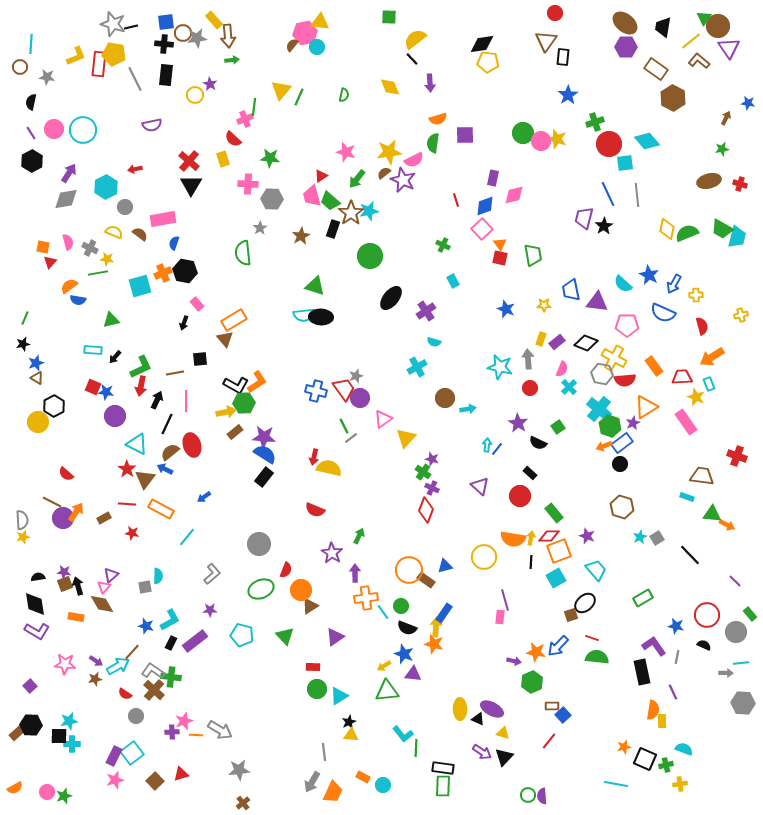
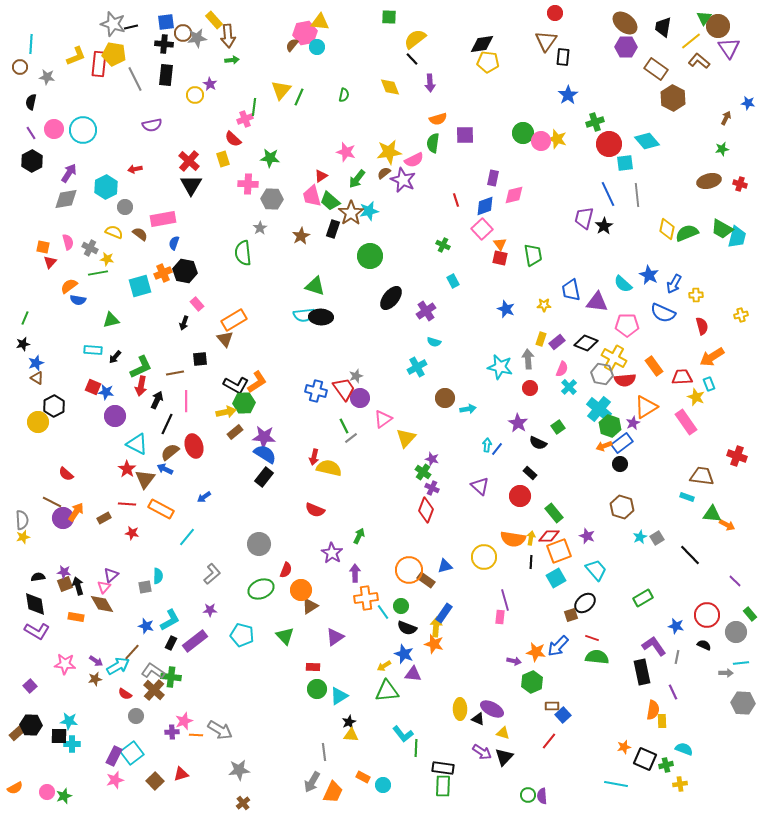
red ellipse at (192, 445): moved 2 px right, 1 px down
cyan star at (69, 721): rotated 18 degrees clockwise
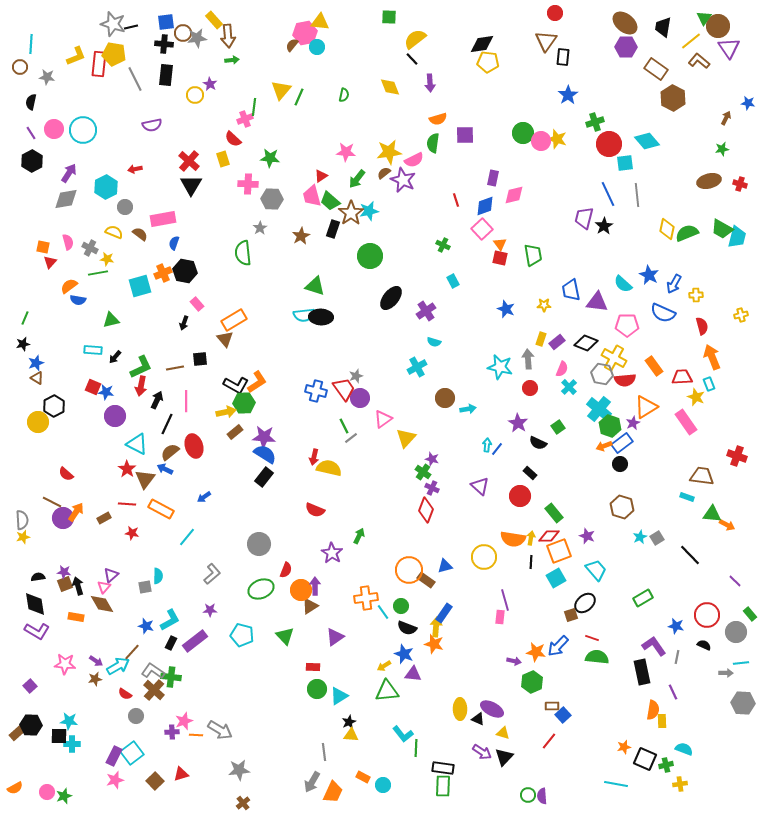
pink star at (346, 152): rotated 12 degrees counterclockwise
orange arrow at (712, 357): rotated 100 degrees clockwise
brown line at (175, 373): moved 5 px up
purple arrow at (355, 573): moved 40 px left, 13 px down
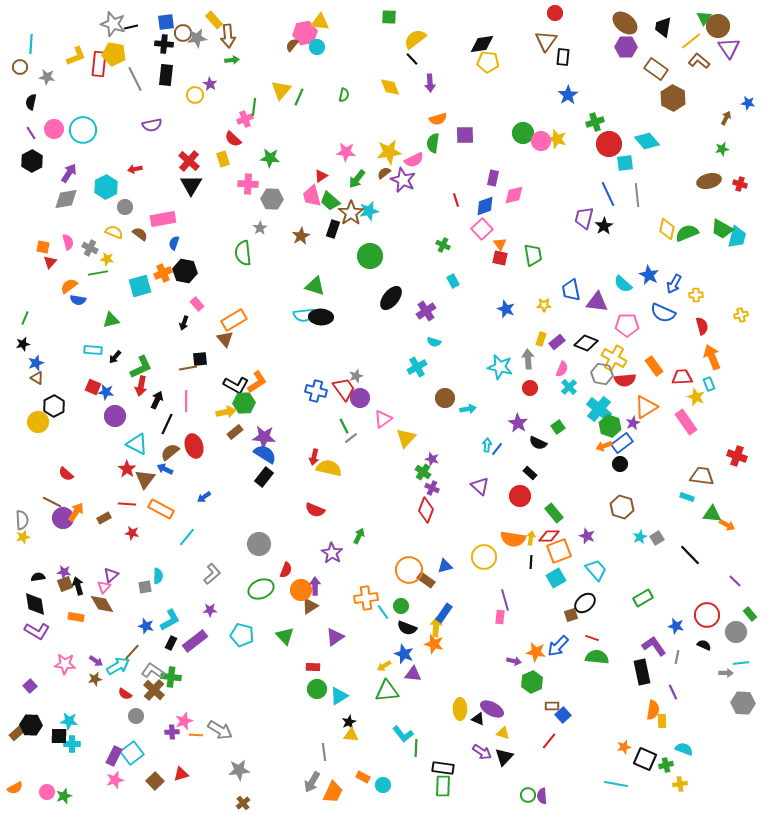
brown line at (175, 368): moved 13 px right
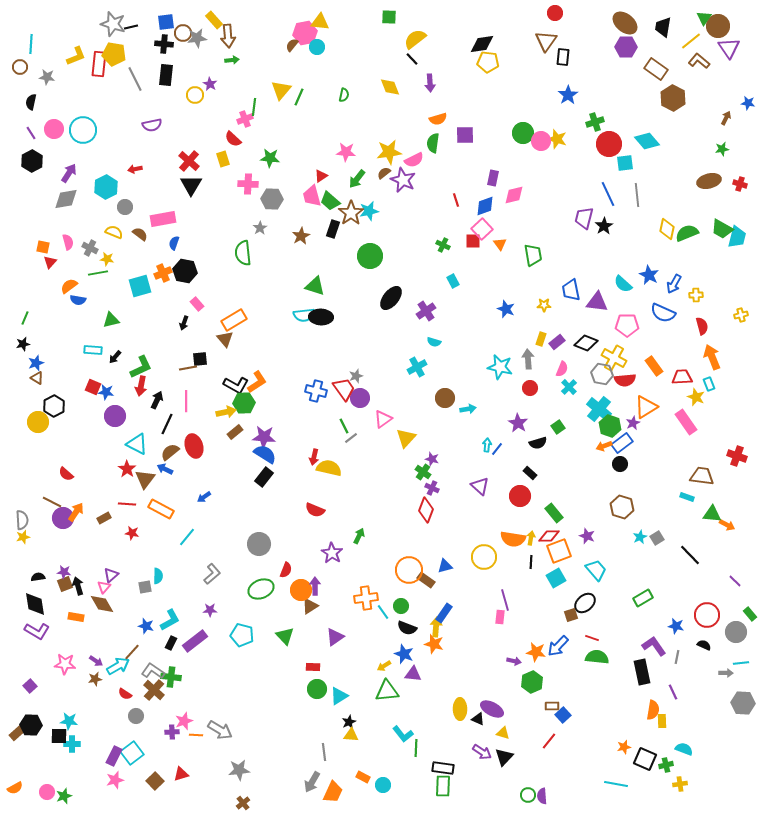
red square at (500, 258): moved 27 px left, 17 px up; rotated 14 degrees counterclockwise
black semicircle at (538, 443): rotated 42 degrees counterclockwise
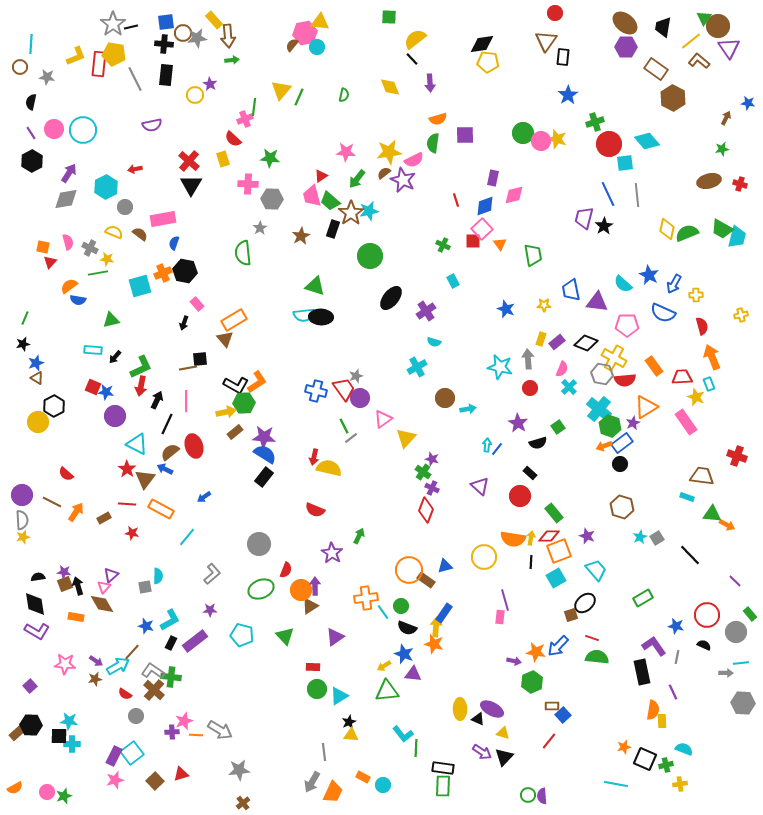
gray star at (113, 24): rotated 20 degrees clockwise
purple circle at (63, 518): moved 41 px left, 23 px up
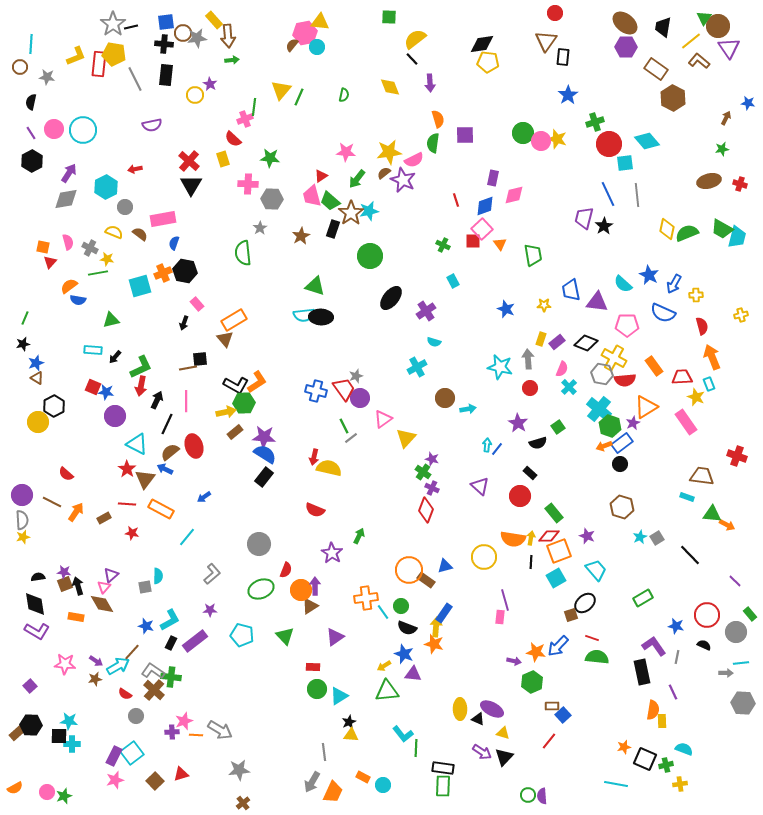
orange semicircle at (438, 119): rotated 90 degrees counterclockwise
